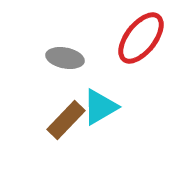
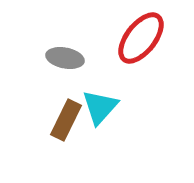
cyan triangle: rotated 18 degrees counterclockwise
brown rectangle: rotated 18 degrees counterclockwise
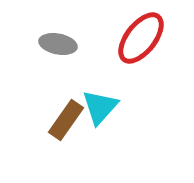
gray ellipse: moved 7 px left, 14 px up
brown rectangle: rotated 9 degrees clockwise
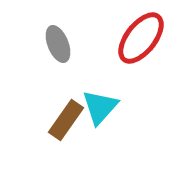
gray ellipse: rotated 57 degrees clockwise
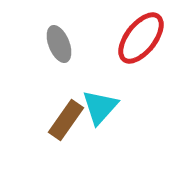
gray ellipse: moved 1 px right
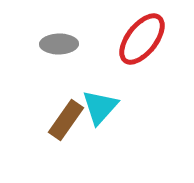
red ellipse: moved 1 px right, 1 px down
gray ellipse: rotated 69 degrees counterclockwise
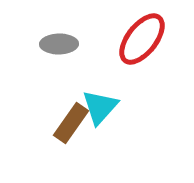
brown rectangle: moved 5 px right, 3 px down
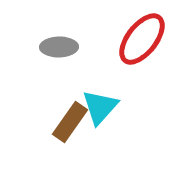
gray ellipse: moved 3 px down
brown rectangle: moved 1 px left, 1 px up
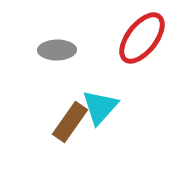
red ellipse: moved 1 px up
gray ellipse: moved 2 px left, 3 px down
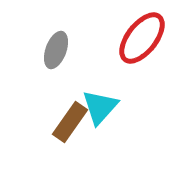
gray ellipse: moved 1 px left; rotated 69 degrees counterclockwise
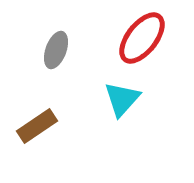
cyan triangle: moved 22 px right, 8 px up
brown rectangle: moved 33 px left, 4 px down; rotated 21 degrees clockwise
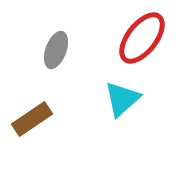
cyan triangle: rotated 6 degrees clockwise
brown rectangle: moved 5 px left, 7 px up
